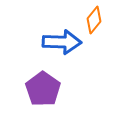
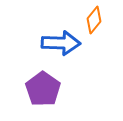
blue arrow: moved 1 px left, 1 px down
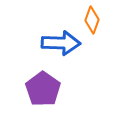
orange diamond: moved 2 px left; rotated 20 degrees counterclockwise
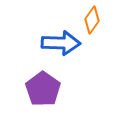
orange diamond: rotated 16 degrees clockwise
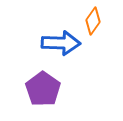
orange diamond: moved 1 px right, 1 px down
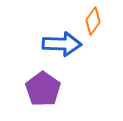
blue arrow: moved 1 px right, 1 px down
